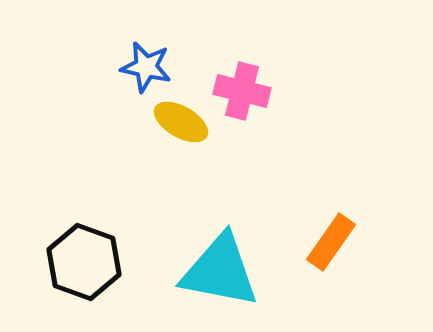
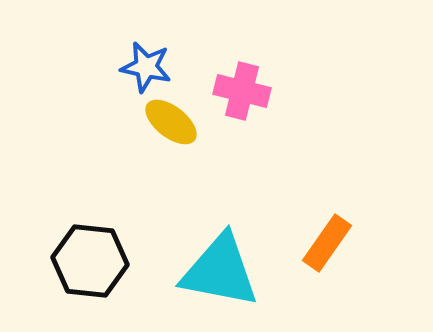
yellow ellipse: moved 10 px left; rotated 8 degrees clockwise
orange rectangle: moved 4 px left, 1 px down
black hexagon: moved 6 px right, 1 px up; rotated 14 degrees counterclockwise
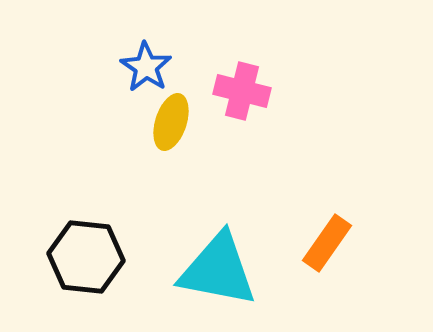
blue star: rotated 21 degrees clockwise
yellow ellipse: rotated 70 degrees clockwise
black hexagon: moved 4 px left, 4 px up
cyan triangle: moved 2 px left, 1 px up
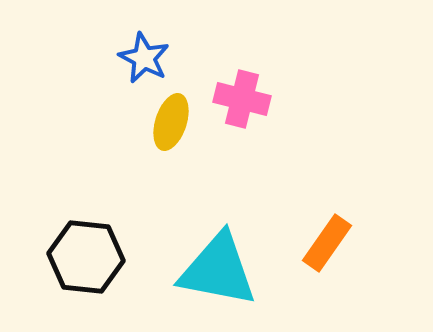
blue star: moved 2 px left, 9 px up; rotated 6 degrees counterclockwise
pink cross: moved 8 px down
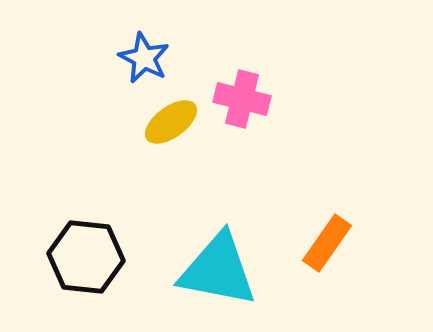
yellow ellipse: rotated 36 degrees clockwise
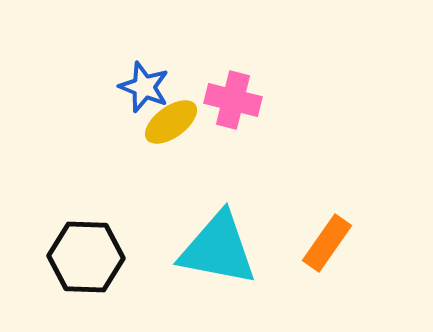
blue star: moved 29 px down; rotated 6 degrees counterclockwise
pink cross: moved 9 px left, 1 px down
black hexagon: rotated 4 degrees counterclockwise
cyan triangle: moved 21 px up
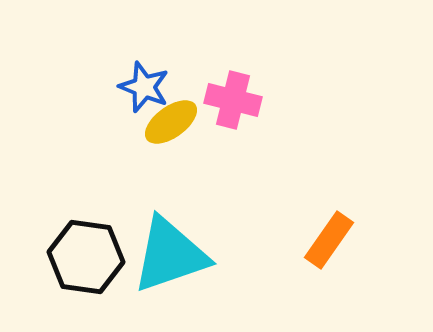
orange rectangle: moved 2 px right, 3 px up
cyan triangle: moved 48 px left, 6 px down; rotated 30 degrees counterclockwise
black hexagon: rotated 6 degrees clockwise
